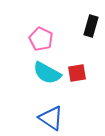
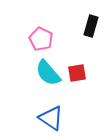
cyan semicircle: moved 1 px right; rotated 20 degrees clockwise
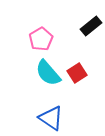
black rectangle: rotated 35 degrees clockwise
pink pentagon: rotated 15 degrees clockwise
red square: rotated 24 degrees counterclockwise
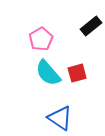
red square: rotated 18 degrees clockwise
blue triangle: moved 9 px right
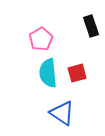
black rectangle: rotated 70 degrees counterclockwise
cyan semicircle: rotated 36 degrees clockwise
blue triangle: moved 2 px right, 5 px up
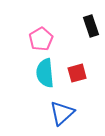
cyan semicircle: moved 3 px left
blue triangle: rotated 44 degrees clockwise
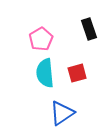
black rectangle: moved 2 px left, 3 px down
blue triangle: rotated 8 degrees clockwise
